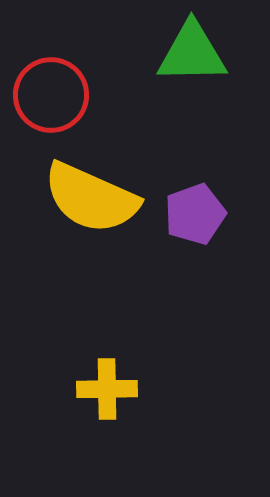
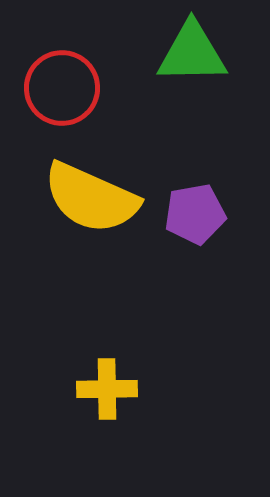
red circle: moved 11 px right, 7 px up
purple pentagon: rotated 10 degrees clockwise
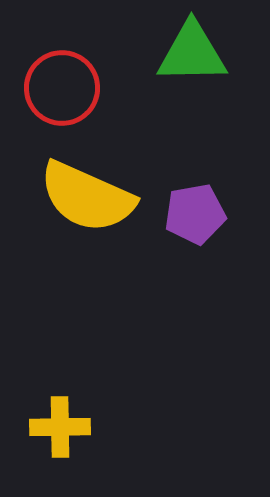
yellow semicircle: moved 4 px left, 1 px up
yellow cross: moved 47 px left, 38 px down
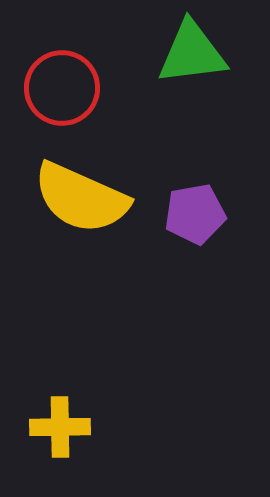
green triangle: rotated 6 degrees counterclockwise
yellow semicircle: moved 6 px left, 1 px down
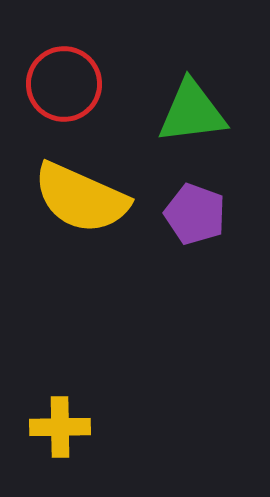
green triangle: moved 59 px down
red circle: moved 2 px right, 4 px up
purple pentagon: rotated 30 degrees clockwise
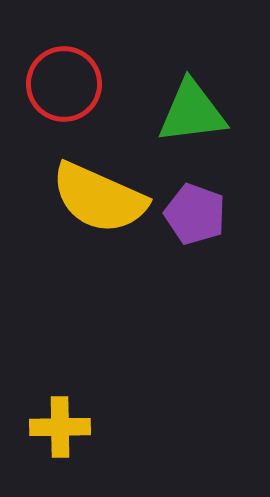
yellow semicircle: moved 18 px right
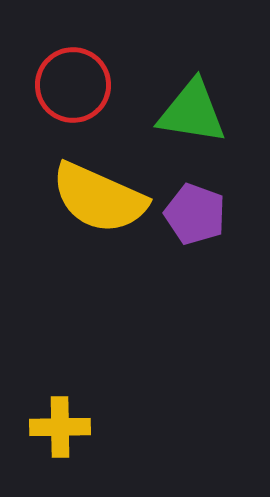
red circle: moved 9 px right, 1 px down
green triangle: rotated 16 degrees clockwise
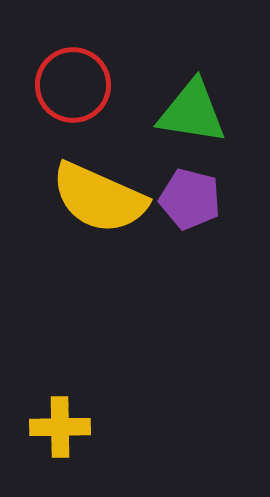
purple pentagon: moved 5 px left, 15 px up; rotated 6 degrees counterclockwise
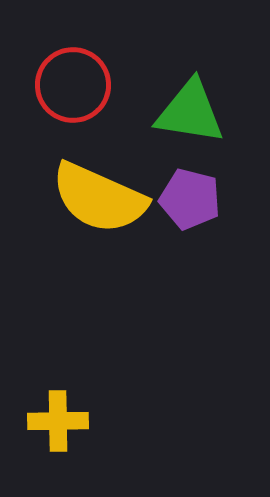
green triangle: moved 2 px left
yellow cross: moved 2 px left, 6 px up
